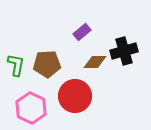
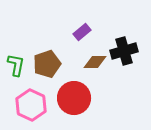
brown pentagon: rotated 16 degrees counterclockwise
red circle: moved 1 px left, 2 px down
pink hexagon: moved 3 px up
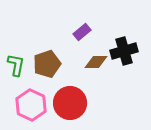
brown diamond: moved 1 px right
red circle: moved 4 px left, 5 px down
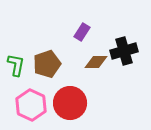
purple rectangle: rotated 18 degrees counterclockwise
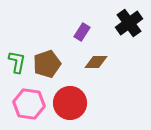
black cross: moved 5 px right, 28 px up; rotated 20 degrees counterclockwise
green L-shape: moved 1 px right, 3 px up
pink hexagon: moved 2 px left, 1 px up; rotated 16 degrees counterclockwise
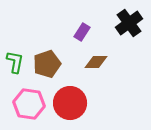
green L-shape: moved 2 px left
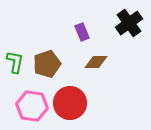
purple rectangle: rotated 54 degrees counterclockwise
pink hexagon: moved 3 px right, 2 px down
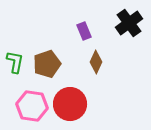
purple rectangle: moved 2 px right, 1 px up
brown diamond: rotated 65 degrees counterclockwise
red circle: moved 1 px down
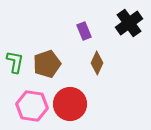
brown diamond: moved 1 px right, 1 px down
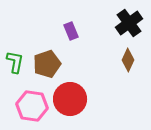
purple rectangle: moved 13 px left
brown diamond: moved 31 px right, 3 px up
red circle: moved 5 px up
